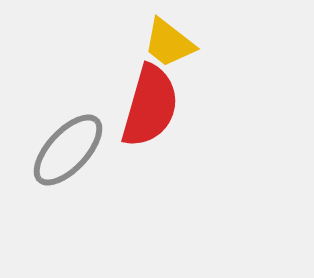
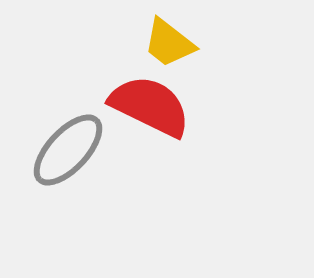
red semicircle: rotated 80 degrees counterclockwise
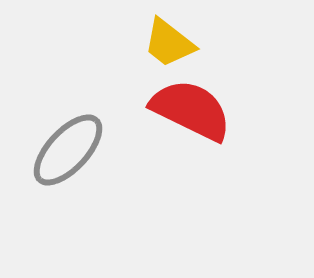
red semicircle: moved 41 px right, 4 px down
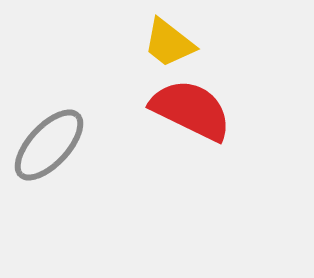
gray ellipse: moved 19 px left, 5 px up
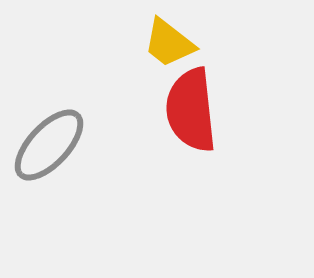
red semicircle: rotated 122 degrees counterclockwise
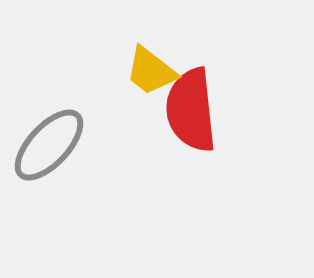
yellow trapezoid: moved 18 px left, 28 px down
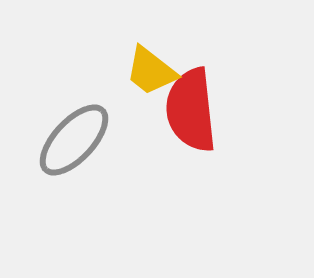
gray ellipse: moved 25 px right, 5 px up
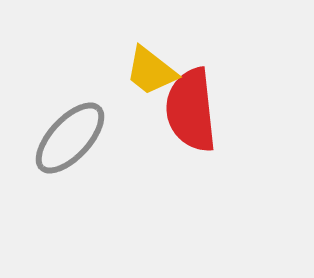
gray ellipse: moved 4 px left, 2 px up
